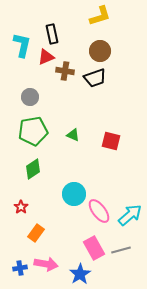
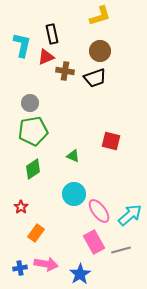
gray circle: moved 6 px down
green triangle: moved 21 px down
pink rectangle: moved 6 px up
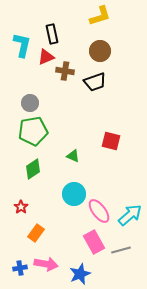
black trapezoid: moved 4 px down
blue star: rotated 10 degrees clockwise
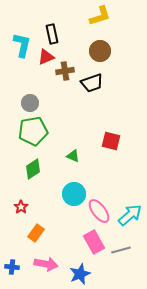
brown cross: rotated 18 degrees counterclockwise
black trapezoid: moved 3 px left, 1 px down
blue cross: moved 8 px left, 1 px up; rotated 16 degrees clockwise
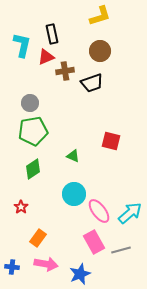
cyan arrow: moved 2 px up
orange rectangle: moved 2 px right, 5 px down
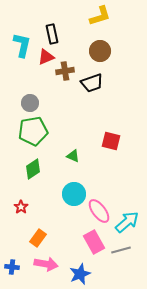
cyan arrow: moved 3 px left, 9 px down
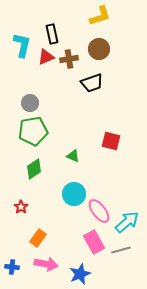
brown circle: moved 1 px left, 2 px up
brown cross: moved 4 px right, 12 px up
green diamond: moved 1 px right
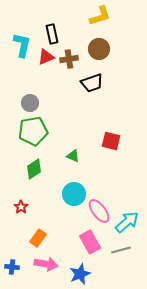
pink rectangle: moved 4 px left
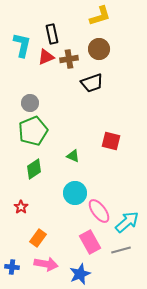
green pentagon: rotated 12 degrees counterclockwise
cyan circle: moved 1 px right, 1 px up
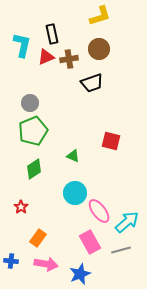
blue cross: moved 1 px left, 6 px up
